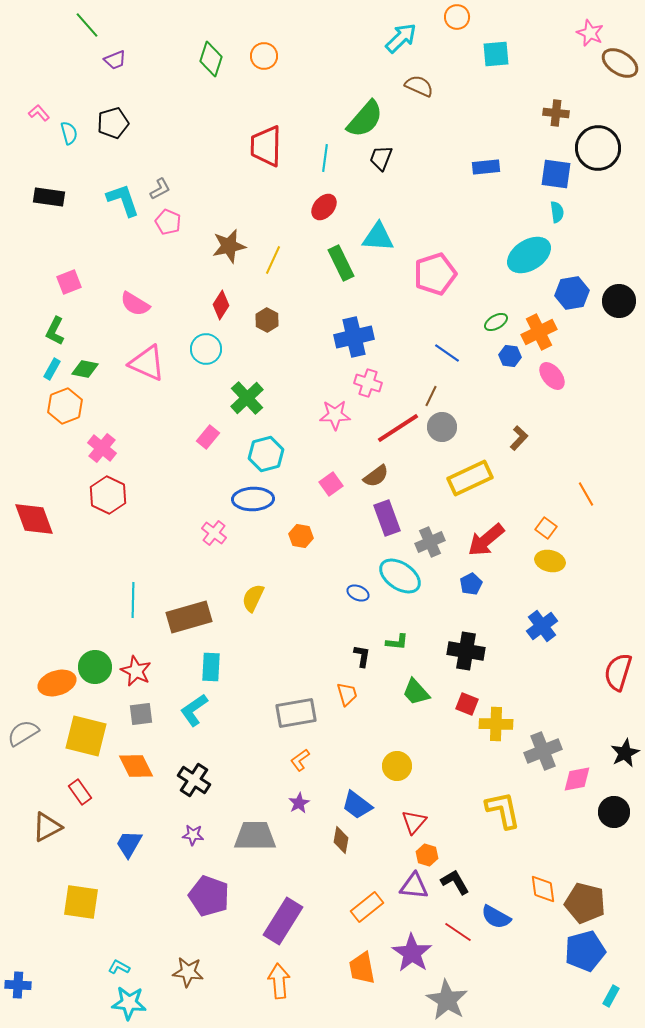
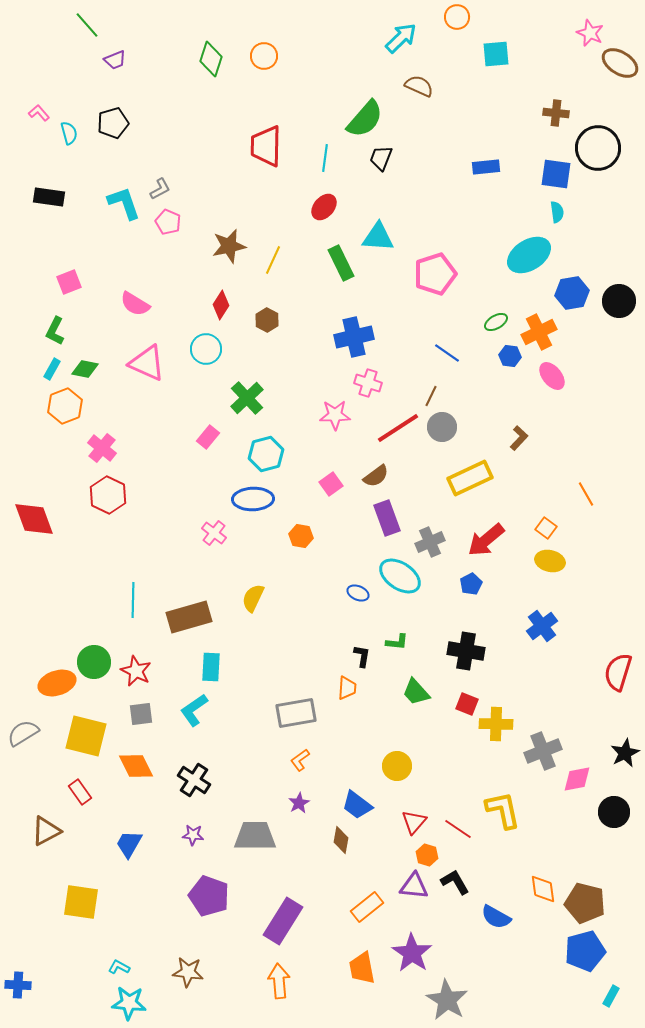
cyan L-shape at (123, 200): moved 1 px right, 3 px down
green circle at (95, 667): moved 1 px left, 5 px up
orange trapezoid at (347, 694): moved 6 px up; rotated 20 degrees clockwise
brown triangle at (47, 827): moved 1 px left, 4 px down
red line at (458, 932): moved 103 px up
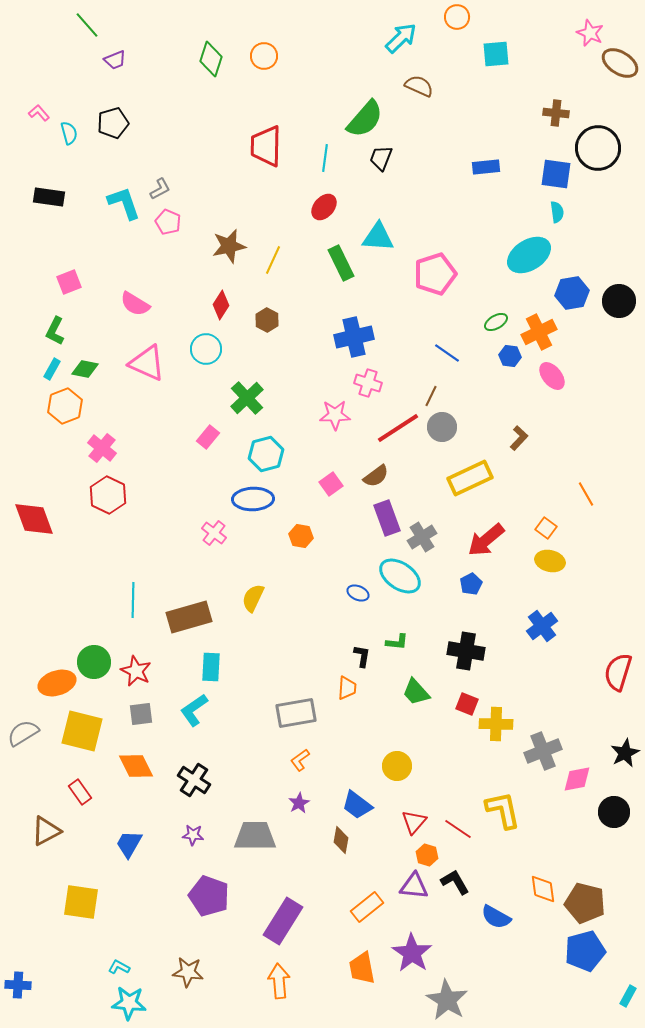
gray cross at (430, 542): moved 8 px left, 5 px up; rotated 8 degrees counterclockwise
yellow square at (86, 736): moved 4 px left, 5 px up
cyan rectangle at (611, 996): moved 17 px right
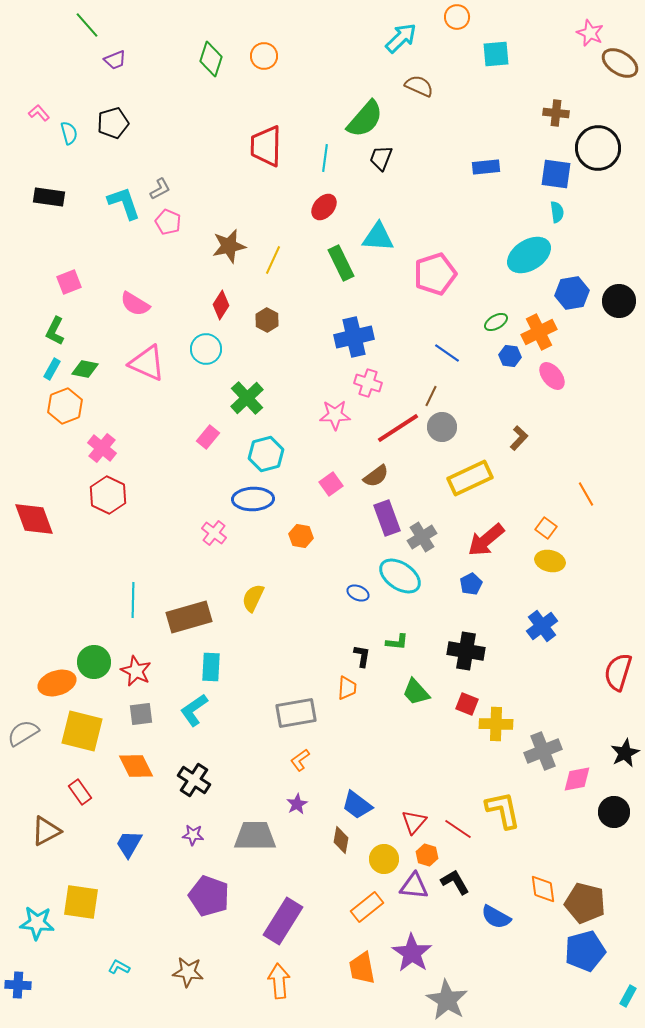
yellow circle at (397, 766): moved 13 px left, 93 px down
purple star at (299, 803): moved 2 px left, 1 px down
cyan star at (129, 1003): moved 92 px left, 80 px up
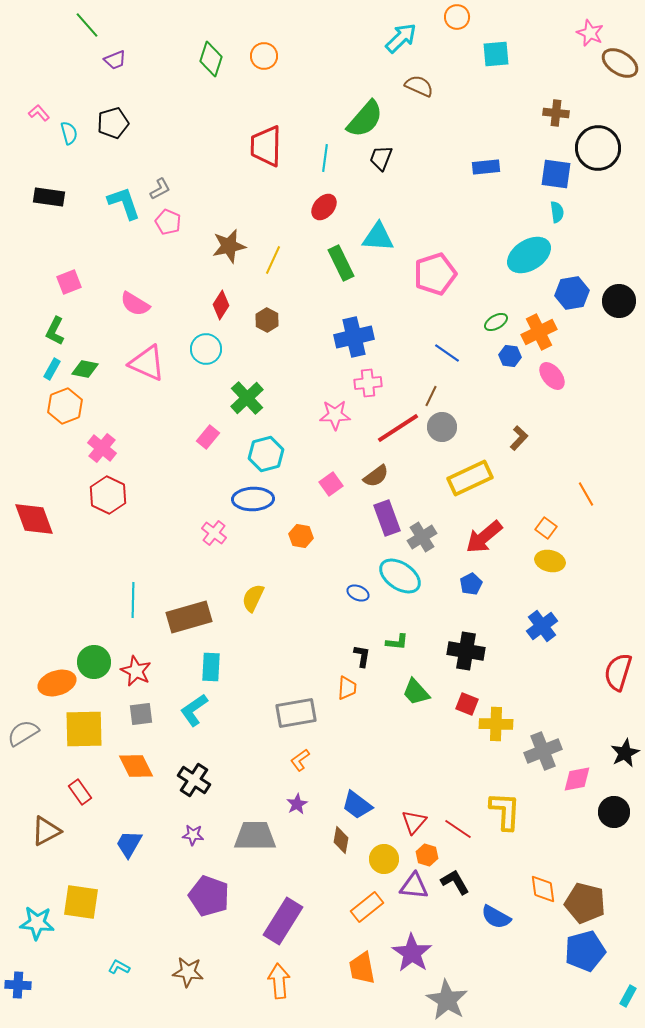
pink cross at (368, 383): rotated 24 degrees counterclockwise
red arrow at (486, 540): moved 2 px left, 3 px up
yellow square at (82, 731): moved 2 px right, 2 px up; rotated 15 degrees counterclockwise
yellow L-shape at (503, 810): moved 2 px right, 1 px down; rotated 15 degrees clockwise
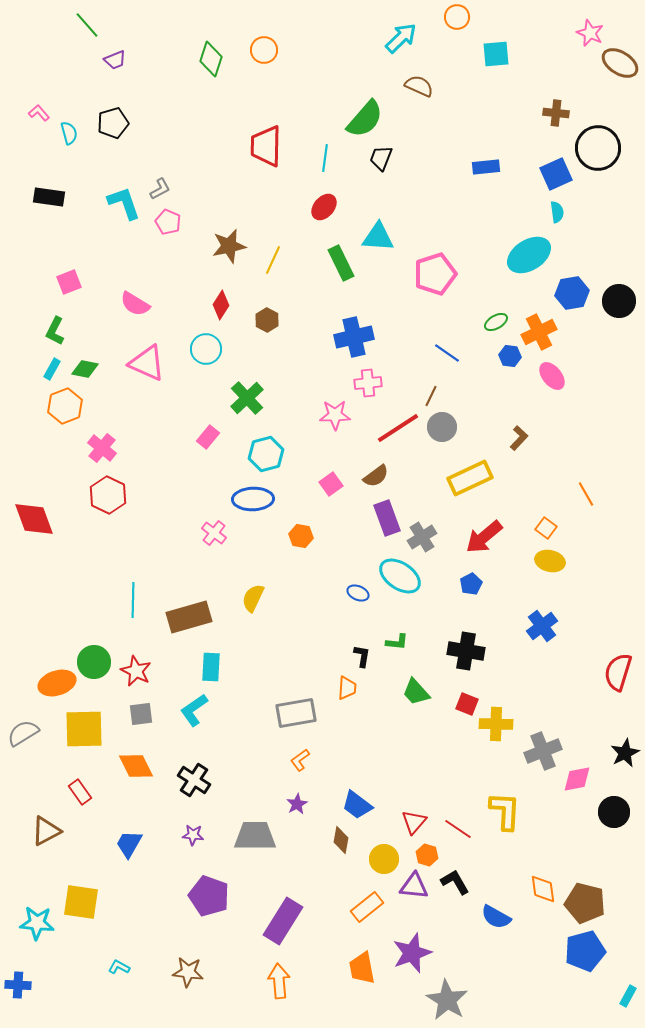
orange circle at (264, 56): moved 6 px up
blue square at (556, 174): rotated 32 degrees counterclockwise
purple star at (412, 953): rotated 18 degrees clockwise
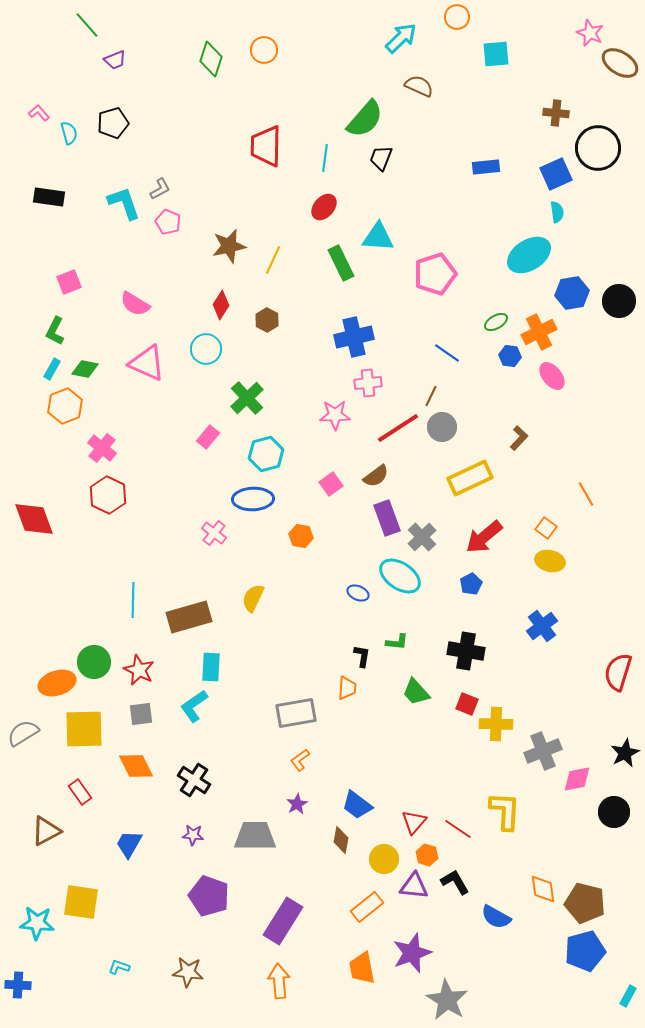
gray cross at (422, 537): rotated 12 degrees counterclockwise
red star at (136, 671): moved 3 px right, 1 px up
cyan L-shape at (194, 710): moved 4 px up
cyan L-shape at (119, 967): rotated 10 degrees counterclockwise
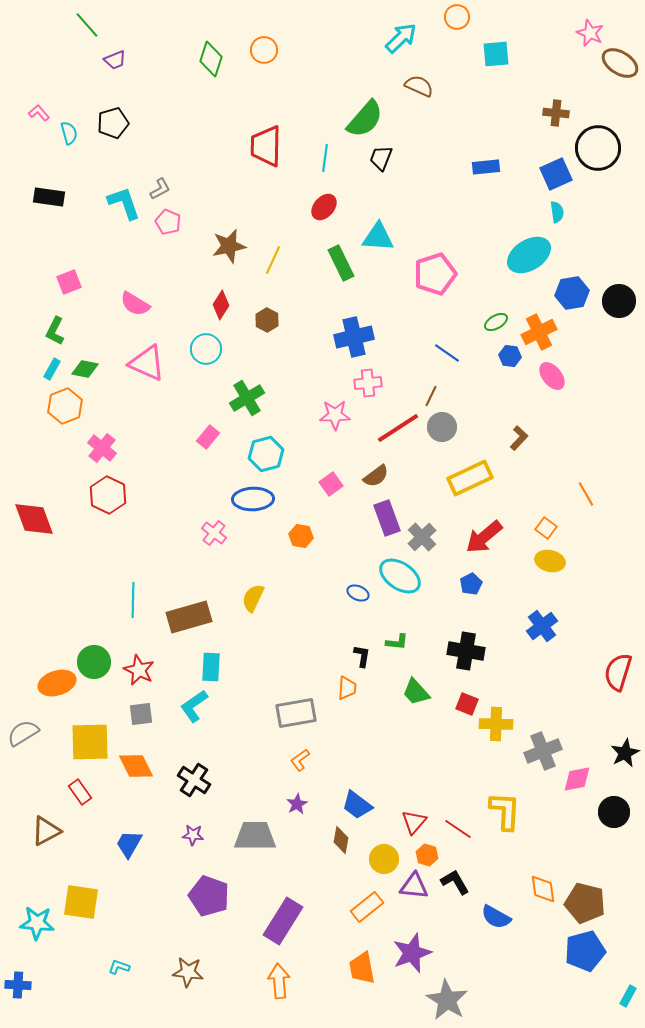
green cross at (247, 398): rotated 12 degrees clockwise
yellow square at (84, 729): moved 6 px right, 13 px down
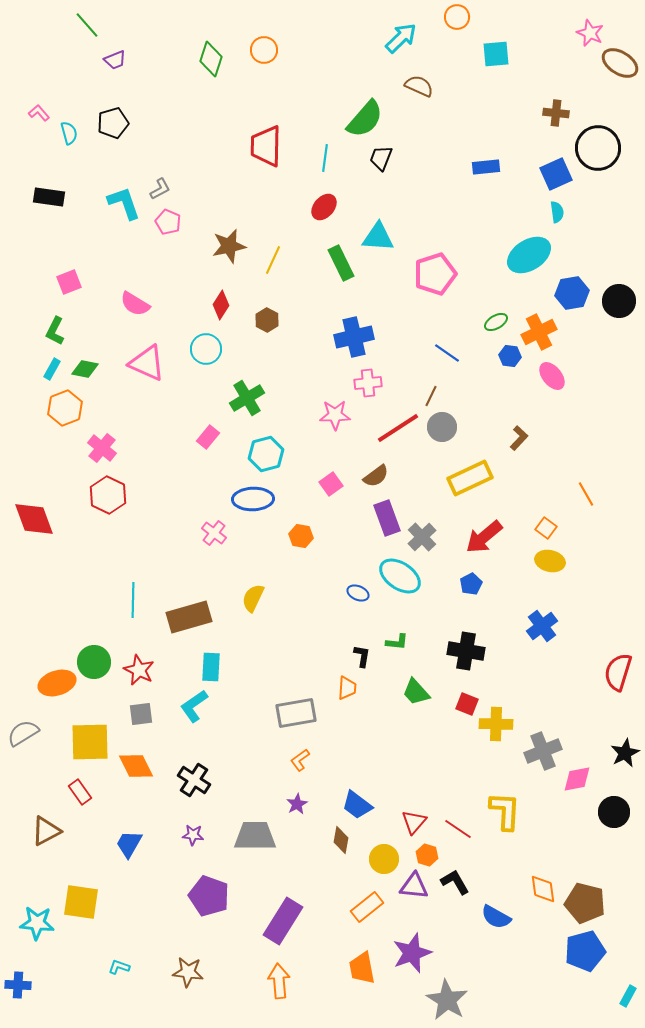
orange hexagon at (65, 406): moved 2 px down
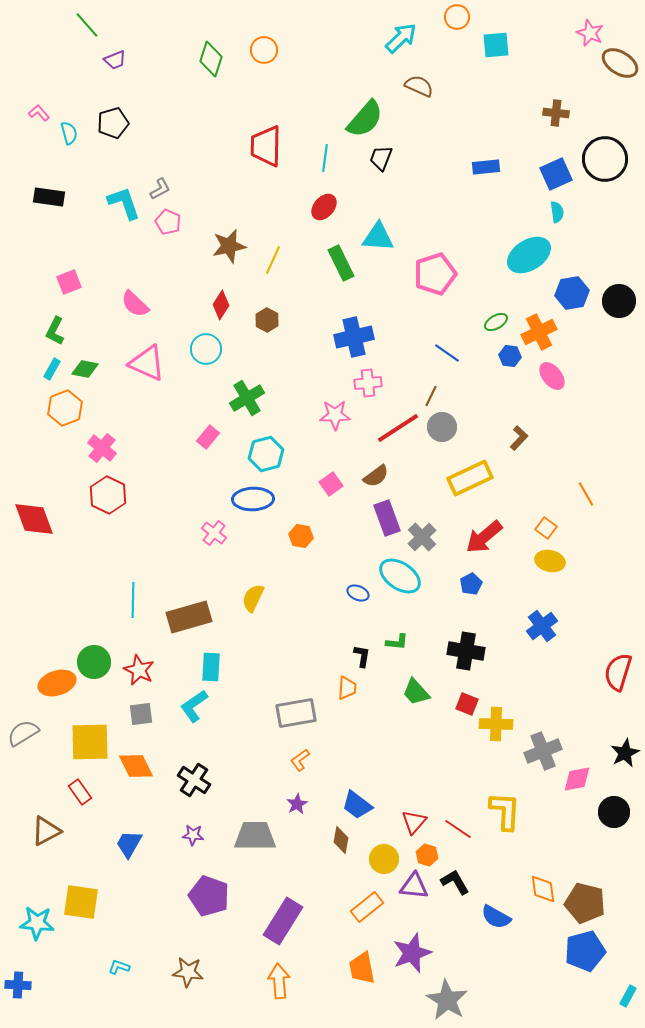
cyan square at (496, 54): moved 9 px up
black circle at (598, 148): moved 7 px right, 11 px down
pink semicircle at (135, 304): rotated 12 degrees clockwise
